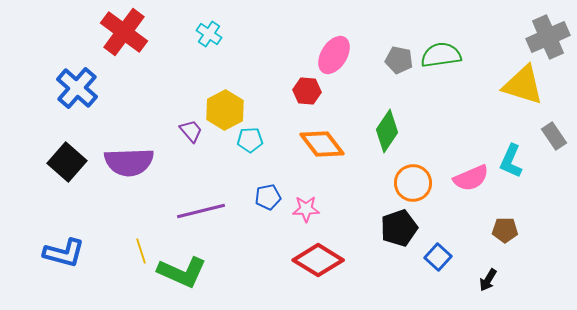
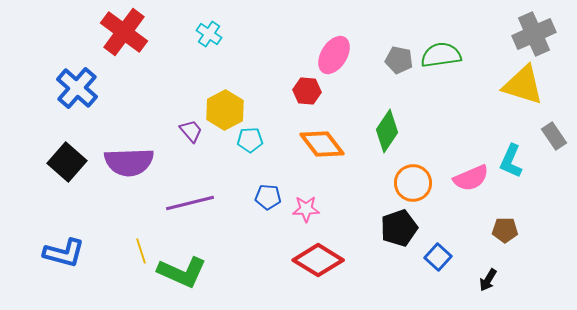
gray cross: moved 14 px left, 3 px up
blue pentagon: rotated 15 degrees clockwise
purple line: moved 11 px left, 8 px up
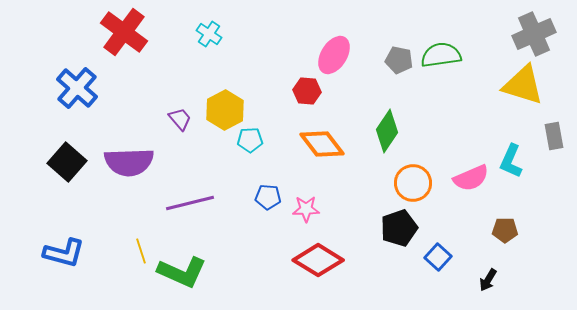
purple trapezoid: moved 11 px left, 12 px up
gray rectangle: rotated 24 degrees clockwise
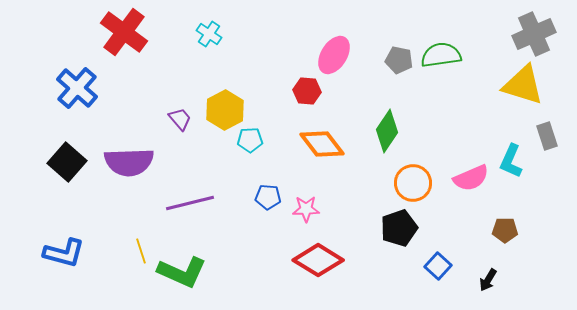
gray rectangle: moved 7 px left; rotated 8 degrees counterclockwise
blue square: moved 9 px down
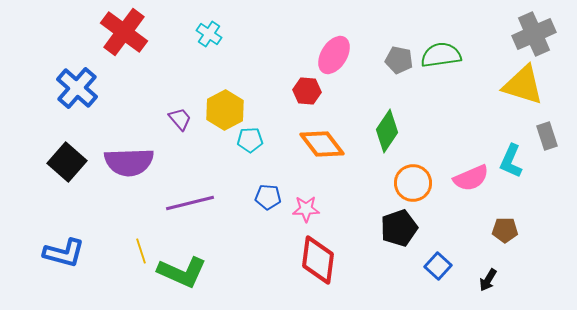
red diamond: rotated 66 degrees clockwise
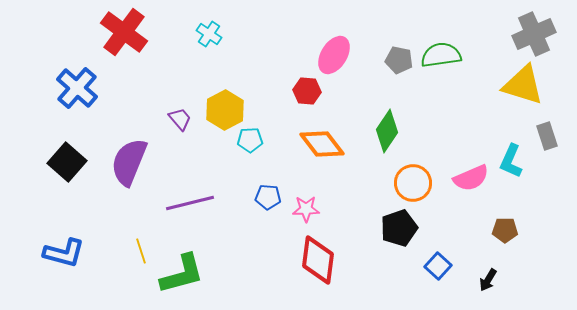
purple semicircle: rotated 114 degrees clockwise
green L-shape: moved 2 px down; rotated 39 degrees counterclockwise
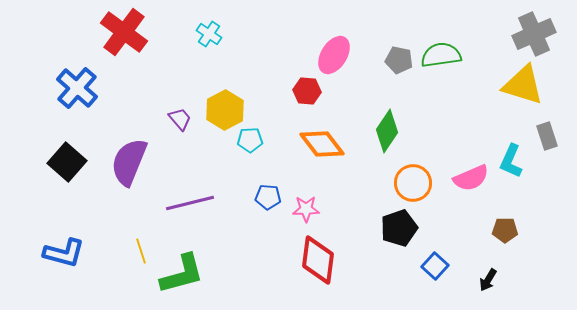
blue square: moved 3 px left
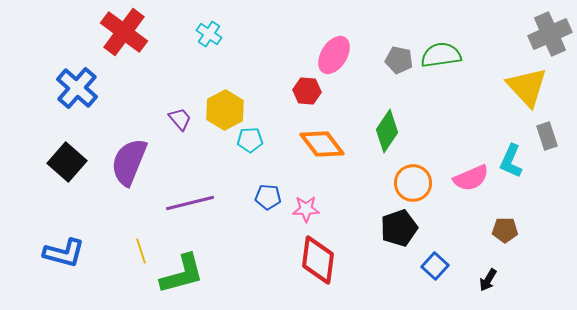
gray cross: moved 16 px right
yellow triangle: moved 4 px right, 2 px down; rotated 30 degrees clockwise
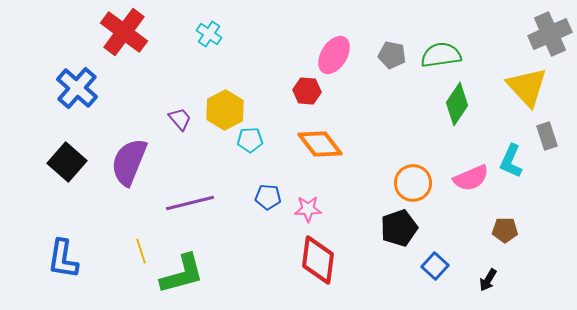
gray pentagon: moved 7 px left, 5 px up
green diamond: moved 70 px right, 27 px up
orange diamond: moved 2 px left
pink star: moved 2 px right
blue L-shape: moved 1 px left, 6 px down; rotated 84 degrees clockwise
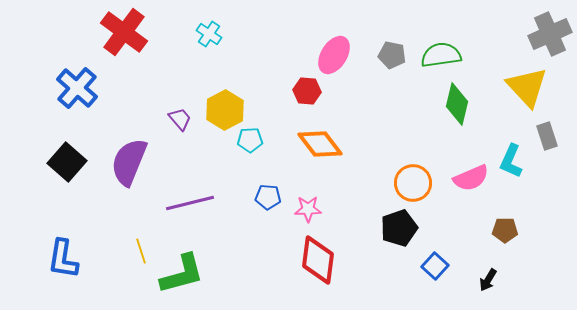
green diamond: rotated 21 degrees counterclockwise
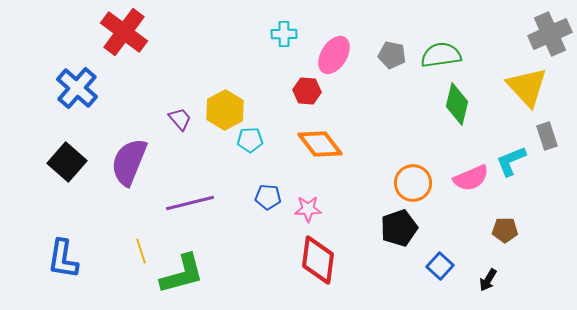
cyan cross: moved 75 px right; rotated 35 degrees counterclockwise
cyan L-shape: rotated 44 degrees clockwise
blue square: moved 5 px right
